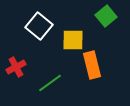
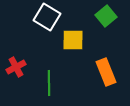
white square: moved 8 px right, 9 px up; rotated 8 degrees counterclockwise
orange rectangle: moved 14 px right, 7 px down; rotated 8 degrees counterclockwise
green line: moved 1 px left; rotated 55 degrees counterclockwise
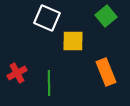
white square: moved 1 px down; rotated 8 degrees counterclockwise
yellow square: moved 1 px down
red cross: moved 1 px right, 6 px down
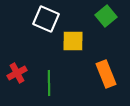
white square: moved 1 px left, 1 px down
orange rectangle: moved 2 px down
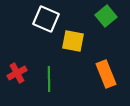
yellow square: rotated 10 degrees clockwise
green line: moved 4 px up
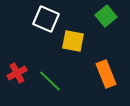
green line: moved 1 px right, 2 px down; rotated 45 degrees counterclockwise
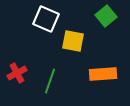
orange rectangle: moved 3 px left; rotated 72 degrees counterclockwise
green line: rotated 65 degrees clockwise
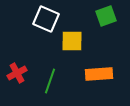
green square: rotated 20 degrees clockwise
yellow square: moved 1 px left; rotated 10 degrees counterclockwise
orange rectangle: moved 4 px left
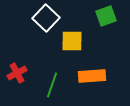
white square: moved 1 px up; rotated 20 degrees clockwise
orange rectangle: moved 7 px left, 2 px down
green line: moved 2 px right, 4 px down
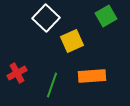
green square: rotated 10 degrees counterclockwise
yellow square: rotated 25 degrees counterclockwise
